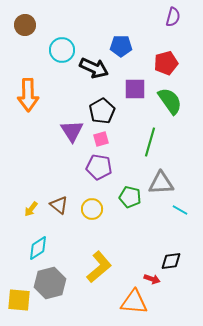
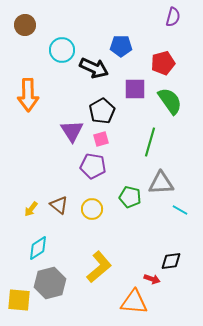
red pentagon: moved 3 px left
purple pentagon: moved 6 px left, 1 px up
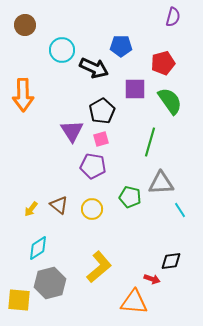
orange arrow: moved 5 px left
cyan line: rotated 28 degrees clockwise
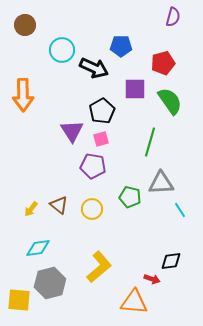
cyan diamond: rotated 25 degrees clockwise
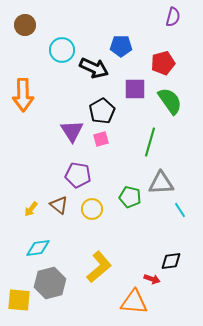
purple pentagon: moved 15 px left, 9 px down
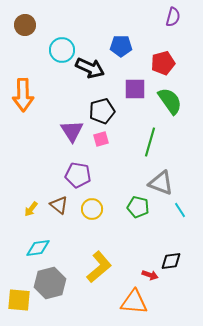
black arrow: moved 4 px left
black pentagon: rotated 15 degrees clockwise
gray triangle: rotated 24 degrees clockwise
green pentagon: moved 8 px right, 10 px down
red arrow: moved 2 px left, 4 px up
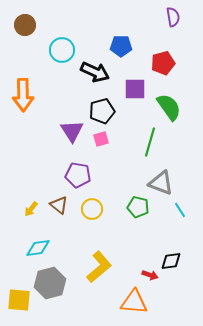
purple semicircle: rotated 24 degrees counterclockwise
black arrow: moved 5 px right, 4 px down
green semicircle: moved 1 px left, 6 px down
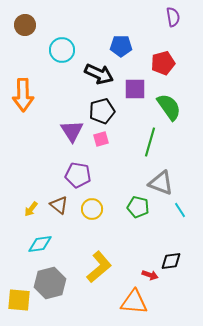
black arrow: moved 4 px right, 2 px down
cyan diamond: moved 2 px right, 4 px up
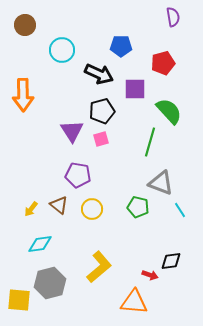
green semicircle: moved 4 px down; rotated 8 degrees counterclockwise
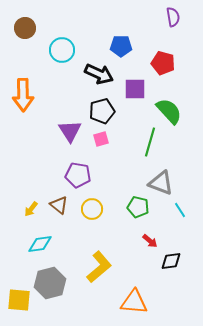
brown circle: moved 3 px down
red pentagon: rotated 30 degrees clockwise
purple triangle: moved 2 px left
red arrow: moved 34 px up; rotated 21 degrees clockwise
